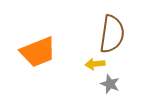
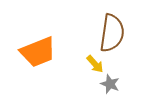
brown semicircle: moved 1 px up
yellow arrow: rotated 126 degrees counterclockwise
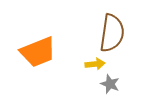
yellow arrow: rotated 54 degrees counterclockwise
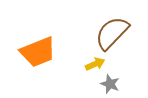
brown semicircle: rotated 144 degrees counterclockwise
yellow arrow: rotated 18 degrees counterclockwise
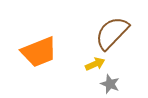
orange trapezoid: moved 1 px right
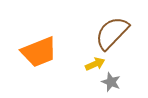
gray star: moved 1 px right, 2 px up
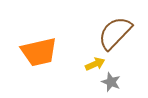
brown semicircle: moved 3 px right
orange trapezoid: rotated 9 degrees clockwise
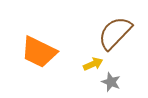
orange trapezoid: rotated 39 degrees clockwise
yellow arrow: moved 2 px left
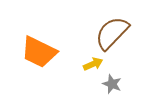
brown semicircle: moved 3 px left
gray star: moved 1 px right, 2 px down
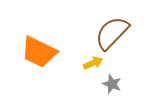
yellow arrow: moved 1 px up
